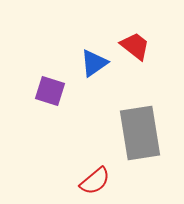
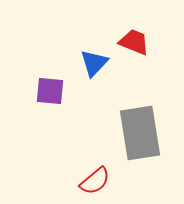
red trapezoid: moved 1 px left, 4 px up; rotated 16 degrees counterclockwise
blue triangle: rotated 12 degrees counterclockwise
purple square: rotated 12 degrees counterclockwise
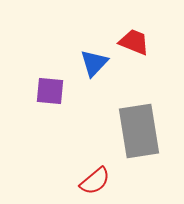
gray rectangle: moved 1 px left, 2 px up
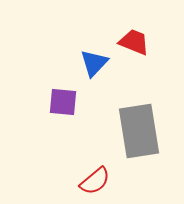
purple square: moved 13 px right, 11 px down
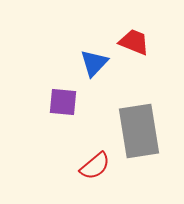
red semicircle: moved 15 px up
